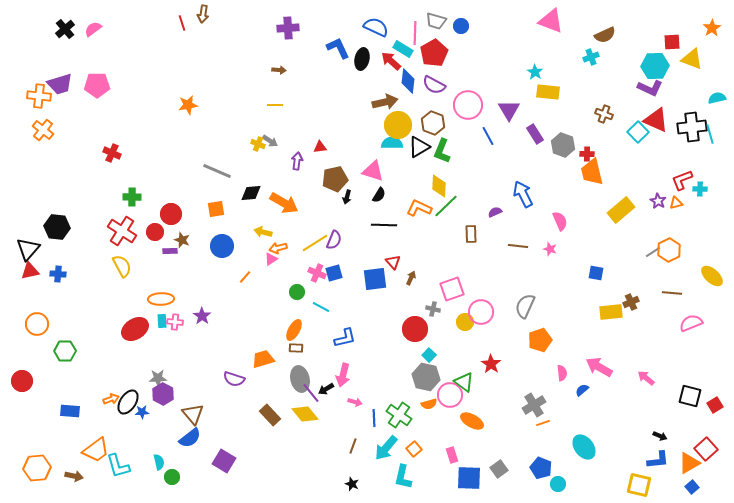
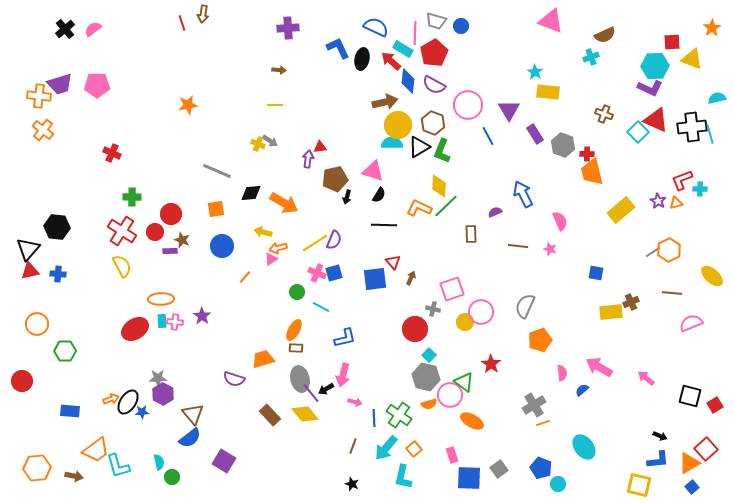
purple arrow at (297, 161): moved 11 px right, 2 px up
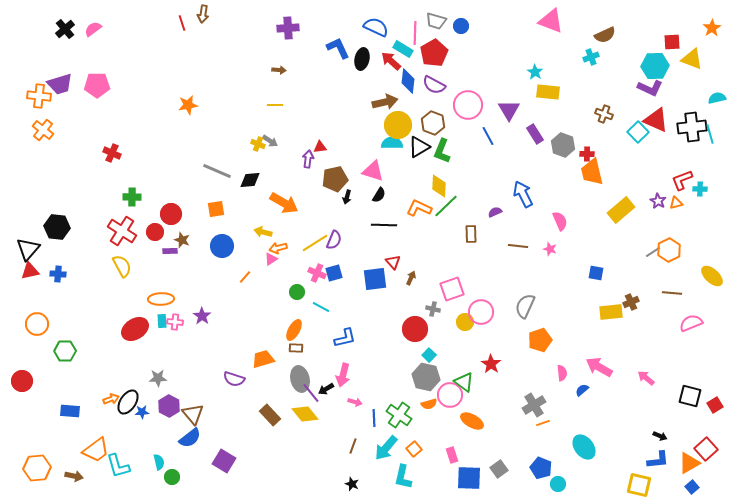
black diamond at (251, 193): moved 1 px left, 13 px up
purple hexagon at (163, 394): moved 6 px right, 12 px down
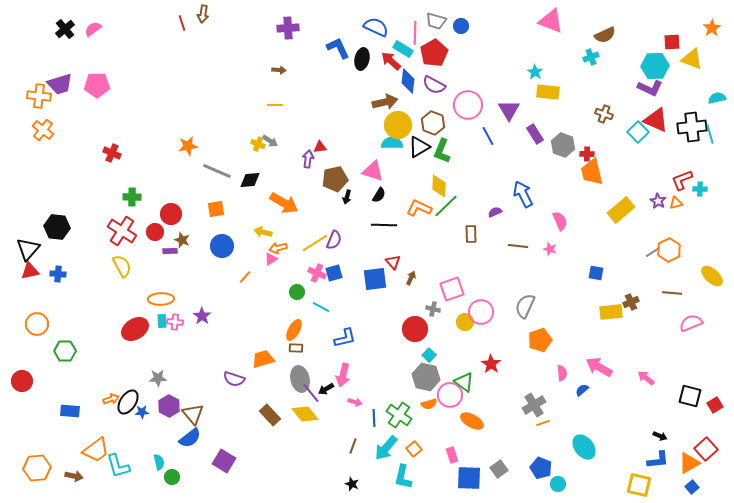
orange star at (188, 105): moved 41 px down
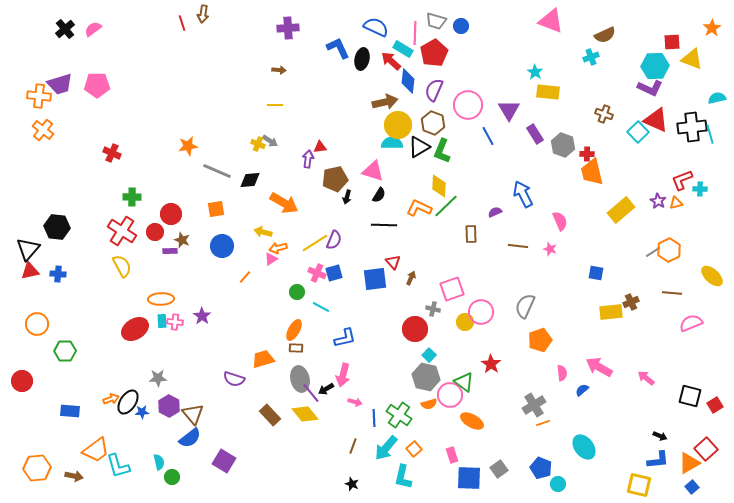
purple semicircle at (434, 85): moved 5 px down; rotated 85 degrees clockwise
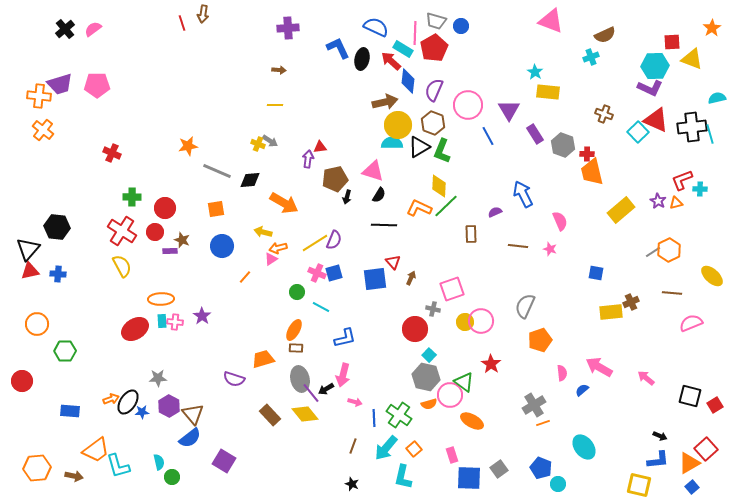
red pentagon at (434, 53): moved 5 px up
red circle at (171, 214): moved 6 px left, 6 px up
pink circle at (481, 312): moved 9 px down
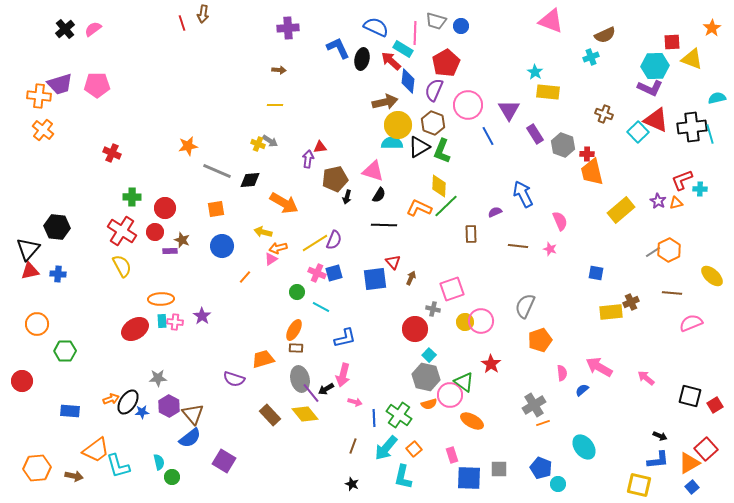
red pentagon at (434, 48): moved 12 px right, 15 px down
gray square at (499, 469): rotated 36 degrees clockwise
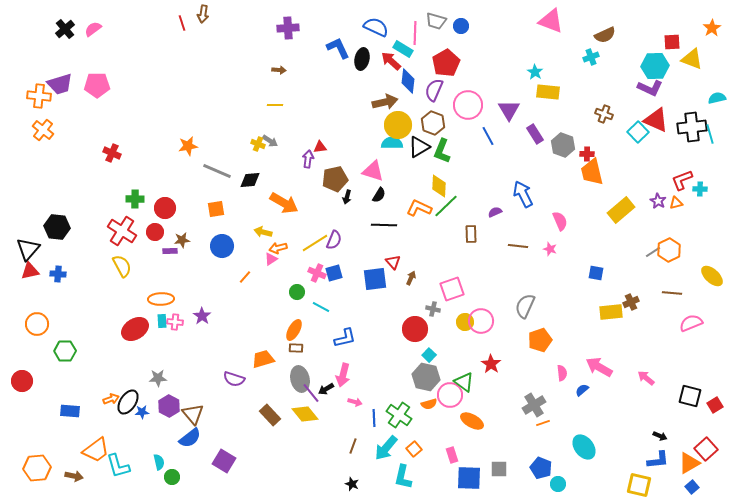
green cross at (132, 197): moved 3 px right, 2 px down
brown star at (182, 240): rotated 28 degrees counterclockwise
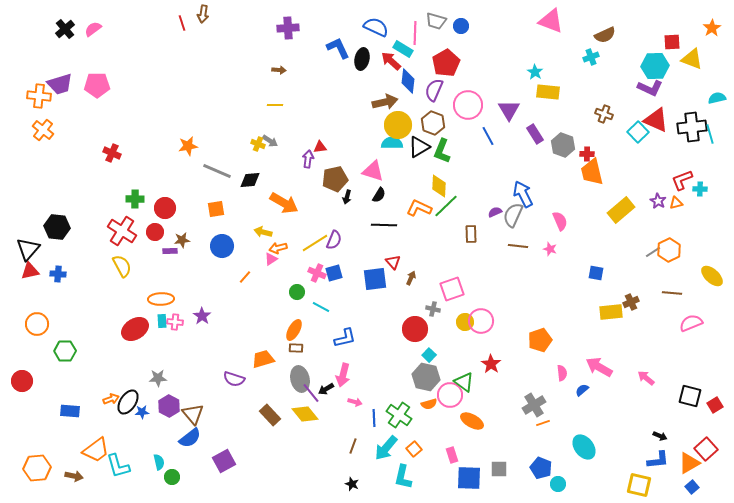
gray semicircle at (525, 306): moved 12 px left, 91 px up
purple square at (224, 461): rotated 30 degrees clockwise
